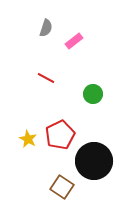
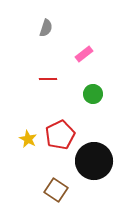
pink rectangle: moved 10 px right, 13 px down
red line: moved 2 px right, 1 px down; rotated 30 degrees counterclockwise
brown square: moved 6 px left, 3 px down
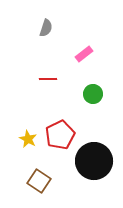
brown square: moved 17 px left, 9 px up
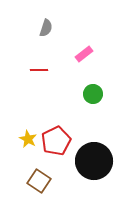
red line: moved 9 px left, 9 px up
red pentagon: moved 4 px left, 6 px down
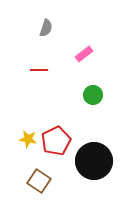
green circle: moved 1 px down
yellow star: rotated 18 degrees counterclockwise
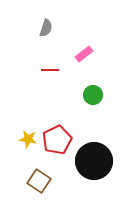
red line: moved 11 px right
red pentagon: moved 1 px right, 1 px up
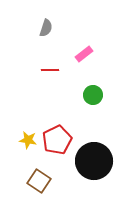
yellow star: moved 1 px down
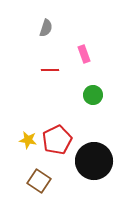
pink rectangle: rotated 72 degrees counterclockwise
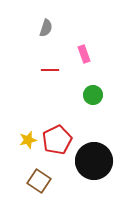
yellow star: rotated 24 degrees counterclockwise
